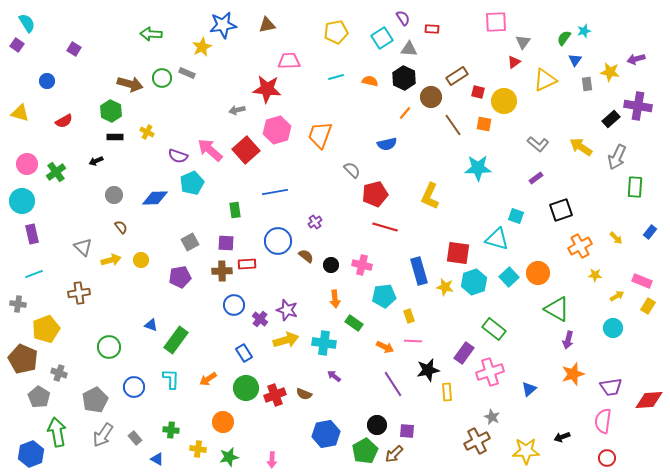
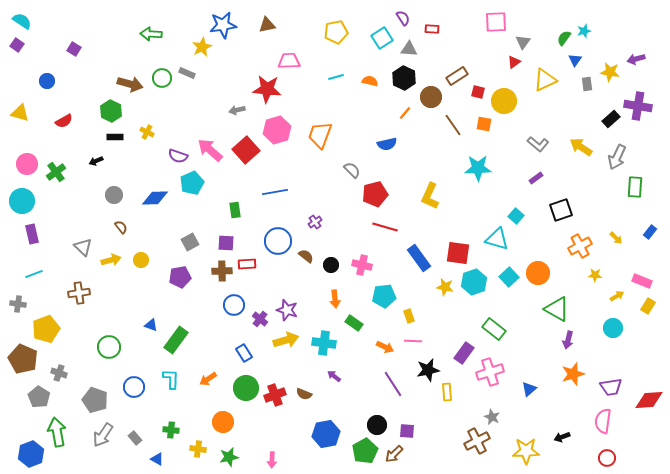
cyan semicircle at (27, 23): moved 5 px left, 2 px up; rotated 24 degrees counterclockwise
cyan square at (516, 216): rotated 21 degrees clockwise
blue rectangle at (419, 271): moved 13 px up; rotated 20 degrees counterclockwise
gray pentagon at (95, 400): rotated 25 degrees counterclockwise
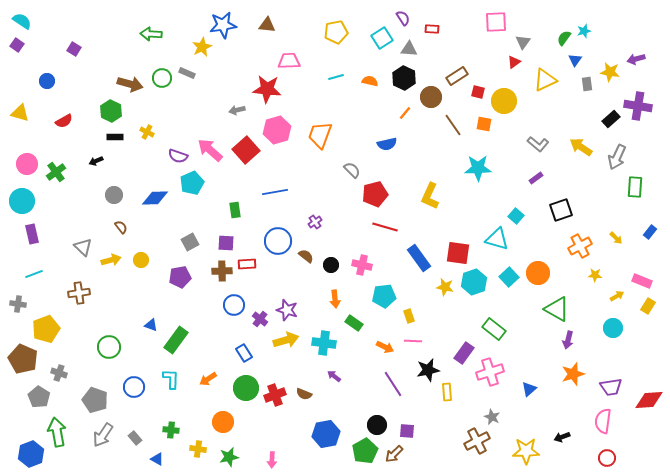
brown triangle at (267, 25): rotated 18 degrees clockwise
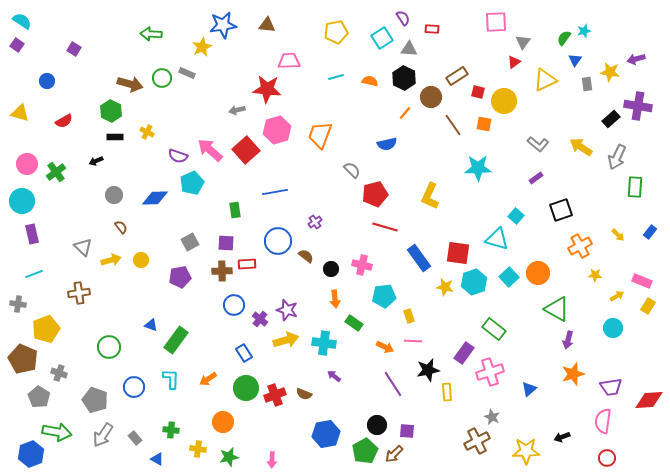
yellow arrow at (616, 238): moved 2 px right, 3 px up
black circle at (331, 265): moved 4 px down
green arrow at (57, 432): rotated 112 degrees clockwise
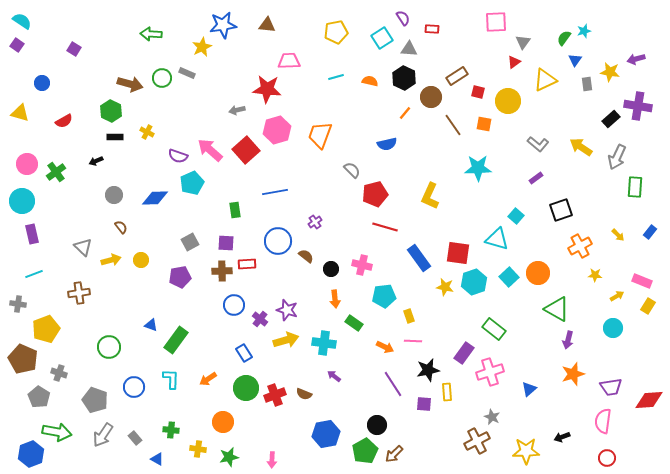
blue circle at (47, 81): moved 5 px left, 2 px down
yellow circle at (504, 101): moved 4 px right
purple square at (407, 431): moved 17 px right, 27 px up
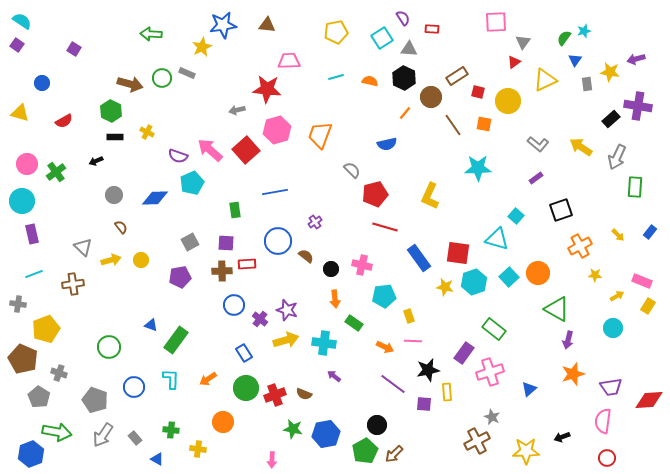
brown cross at (79, 293): moved 6 px left, 9 px up
purple line at (393, 384): rotated 20 degrees counterclockwise
green star at (229, 457): moved 64 px right, 28 px up; rotated 24 degrees clockwise
